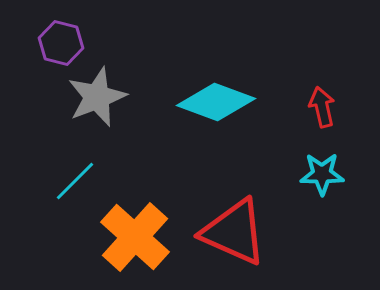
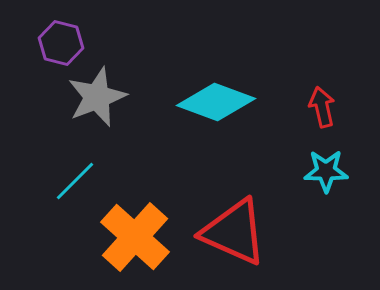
cyan star: moved 4 px right, 3 px up
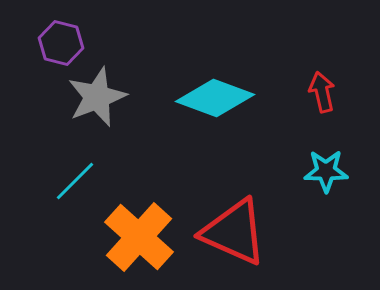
cyan diamond: moved 1 px left, 4 px up
red arrow: moved 15 px up
orange cross: moved 4 px right
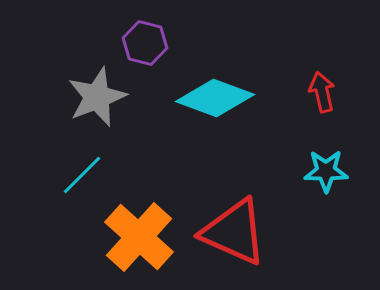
purple hexagon: moved 84 px right
cyan line: moved 7 px right, 6 px up
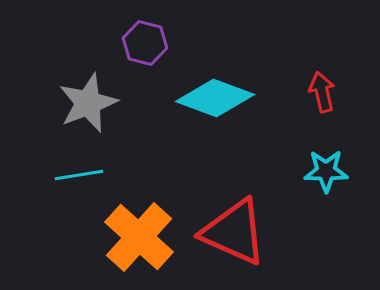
gray star: moved 9 px left, 6 px down
cyan line: moved 3 px left; rotated 36 degrees clockwise
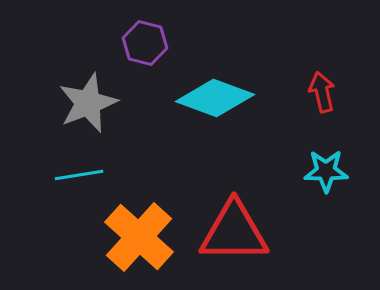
red triangle: rotated 24 degrees counterclockwise
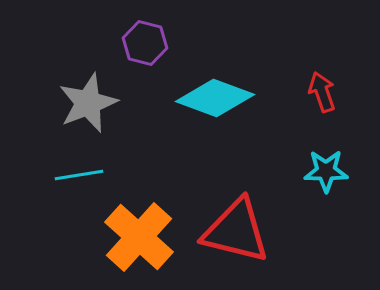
red arrow: rotated 6 degrees counterclockwise
red triangle: moved 2 px right, 1 px up; rotated 14 degrees clockwise
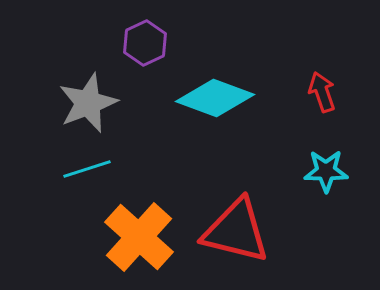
purple hexagon: rotated 21 degrees clockwise
cyan line: moved 8 px right, 6 px up; rotated 9 degrees counterclockwise
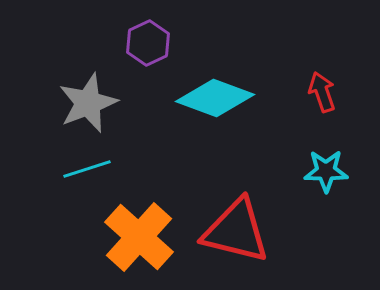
purple hexagon: moved 3 px right
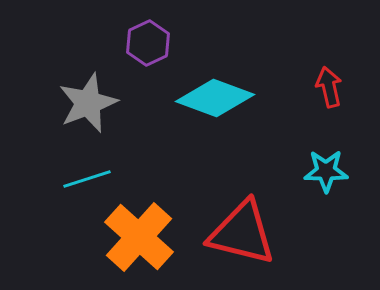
red arrow: moved 7 px right, 5 px up; rotated 6 degrees clockwise
cyan line: moved 10 px down
red triangle: moved 6 px right, 2 px down
